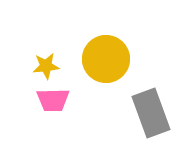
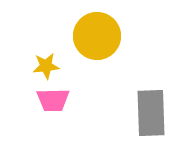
yellow circle: moved 9 px left, 23 px up
gray rectangle: rotated 18 degrees clockwise
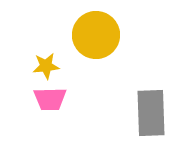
yellow circle: moved 1 px left, 1 px up
pink trapezoid: moved 3 px left, 1 px up
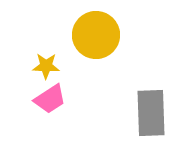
yellow star: rotated 8 degrees clockwise
pink trapezoid: rotated 32 degrees counterclockwise
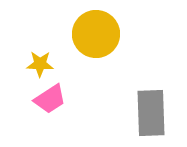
yellow circle: moved 1 px up
yellow star: moved 6 px left, 2 px up
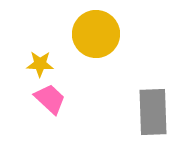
pink trapezoid: rotated 104 degrees counterclockwise
gray rectangle: moved 2 px right, 1 px up
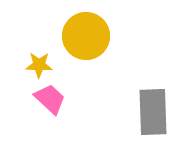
yellow circle: moved 10 px left, 2 px down
yellow star: moved 1 px left, 1 px down
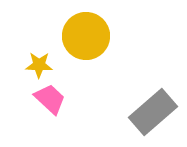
gray rectangle: rotated 51 degrees clockwise
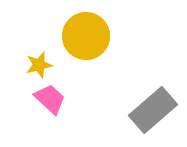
yellow star: rotated 16 degrees counterclockwise
gray rectangle: moved 2 px up
